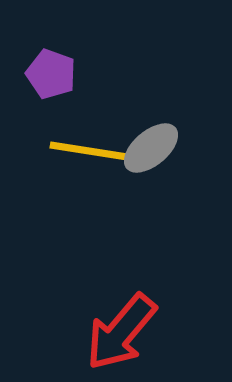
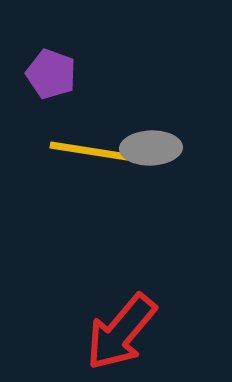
gray ellipse: rotated 38 degrees clockwise
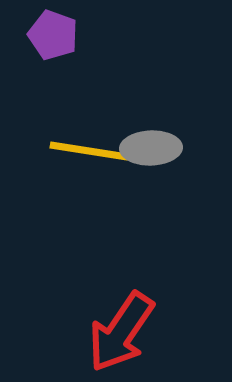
purple pentagon: moved 2 px right, 39 px up
red arrow: rotated 6 degrees counterclockwise
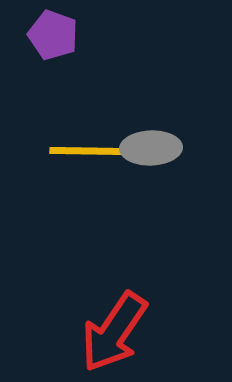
yellow line: rotated 8 degrees counterclockwise
red arrow: moved 7 px left
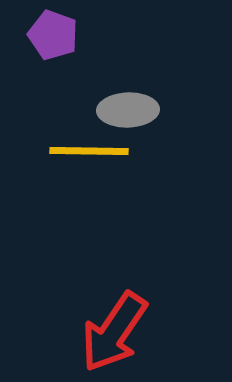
gray ellipse: moved 23 px left, 38 px up
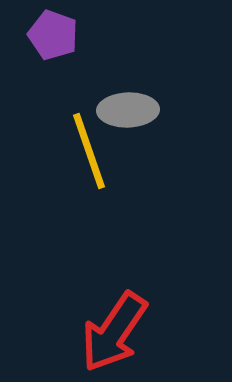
yellow line: rotated 70 degrees clockwise
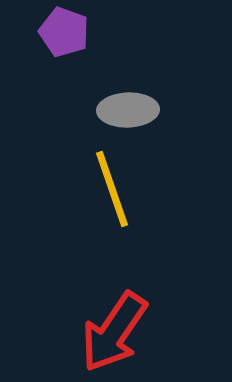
purple pentagon: moved 11 px right, 3 px up
yellow line: moved 23 px right, 38 px down
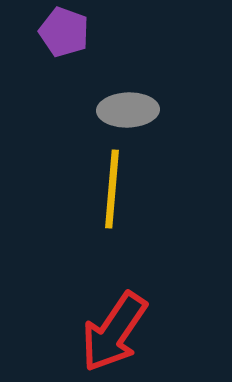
yellow line: rotated 24 degrees clockwise
